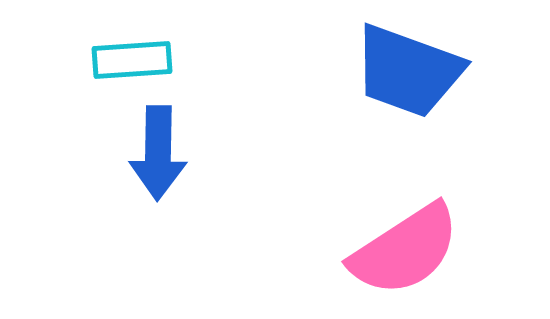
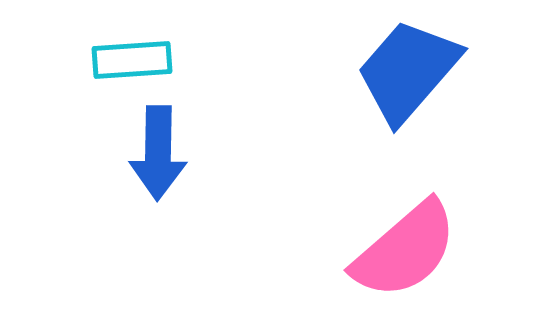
blue trapezoid: rotated 111 degrees clockwise
pink semicircle: rotated 8 degrees counterclockwise
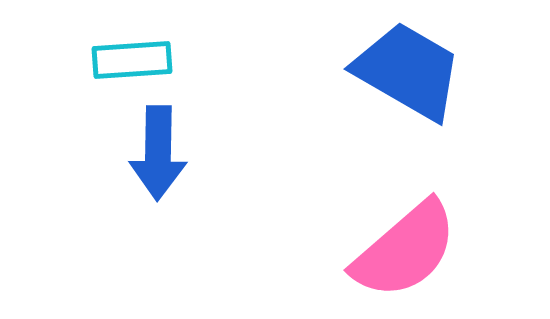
blue trapezoid: rotated 79 degrees clockwise
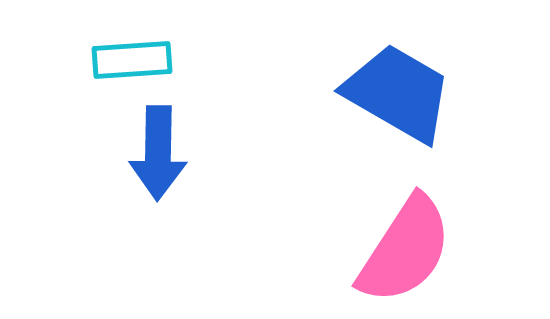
blue trapezoid: moved 10 px left, 22 px down
pink semicircle: rotated 16 degrees counterclockwise
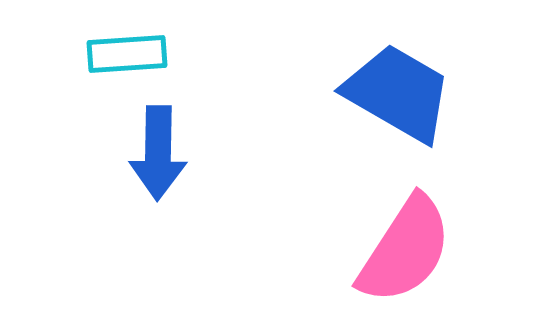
cyan rectangle: moved 5 px left, 6 px up
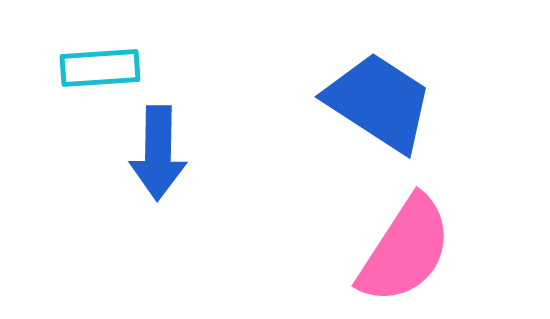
cyan rectangle: moved 27 px left, 14 px down
blue trapezoid: moved 19 px left, 9 px down; rotated 3 degrees clockwise
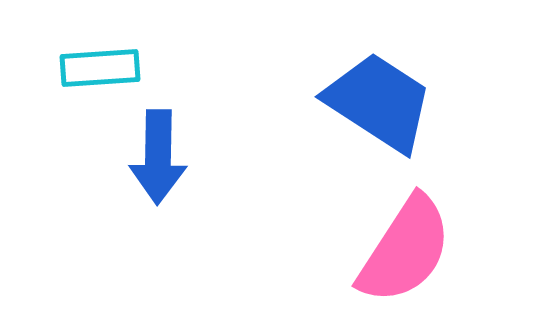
blue arrow: moved 4 px down
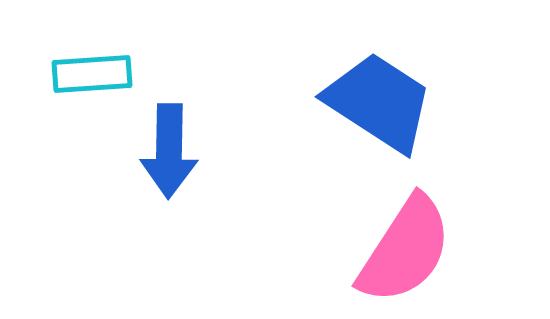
cyan rectangle: moved 8 px left, 6 px down
blue arrow: moved 11 px right, 6 px up
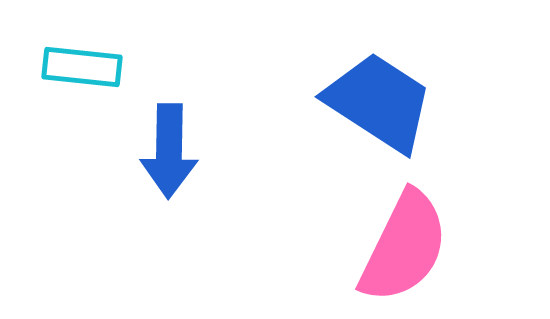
cyan rectangle: moved 10 px left, 7 px up; rotated 10 degrees clockwise
pink semicircle: moved 1 px left, 3 px up; rotated 7 degrees counterclockwise
